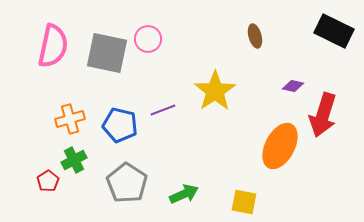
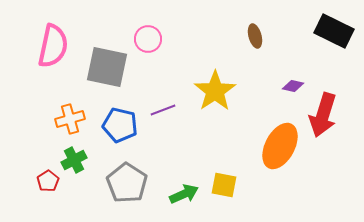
gray square: moved 14 px down
yellow square: moved 20 px left, 17 px up
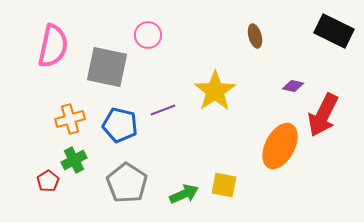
pink circle: moved 4 px up
red arrow: rotated 9 degrees clockwise
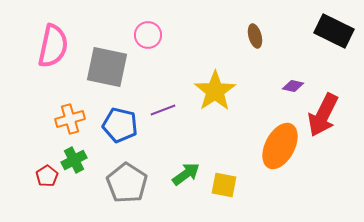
red pentagon: moved 1 px left, 5 px up
green arrow: moved 2 px right, 20 px up; rotated 12 degrees counterclockwise
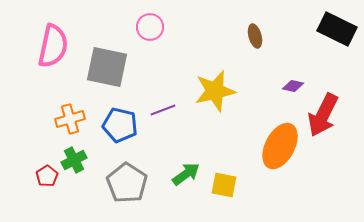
black rectangle: moved 3 px right, 2 px up
pink circle: moved 2 px right, 8 px up
yellow star: rotated 21 degrees clockwise
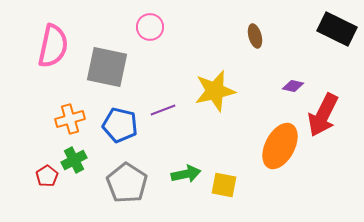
green arrow: rotated 24 degrees clockwise
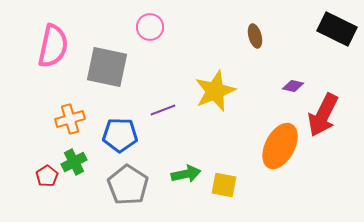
yellow star: rotated 9 degrees counterclockwise
blue pentagon: moved 10 px down; rotated 12 degrees counterclockwise
green cross: moved 2 px down
gray pentagon: moved 1 px right, 2 px down
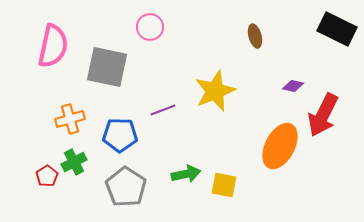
gray pentagon: moved 2 px left, 2 px down
